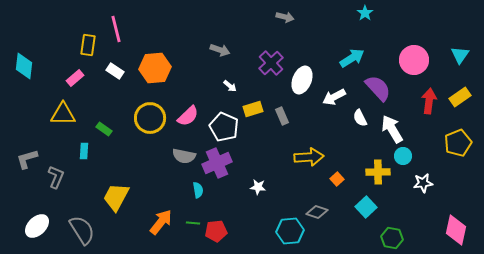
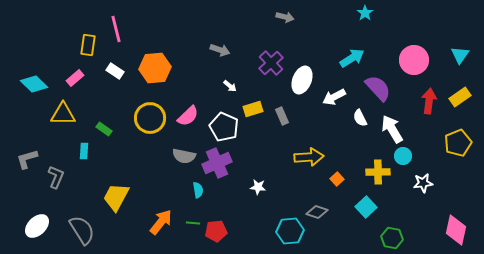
cyan diamond at (24, 66): moved 10 px right, 18 px down; rotated 52 degrees counterclockwise
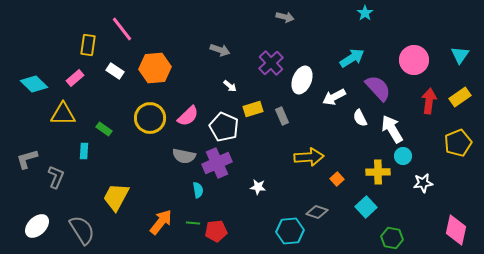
pink line at (116, 29): moved 6 px right; rotated 24 degrees counterclockwise
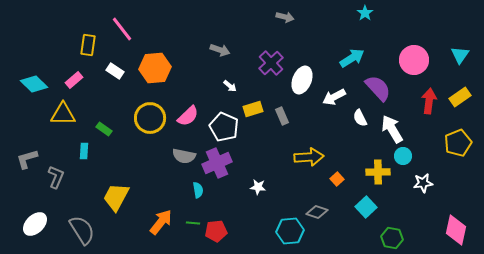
pink rectangle at (75, 78): moved 1 px left, 2 px down
white ellipse at (37, 226): moved 2 px left, 2 px up
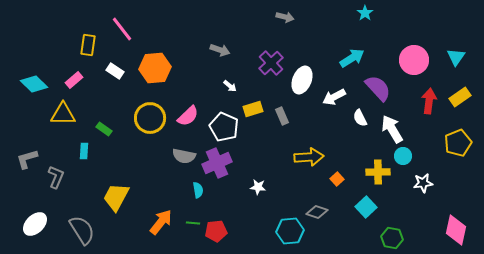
cyan triangle at (460, 55): moved 4 px left, 2 px down
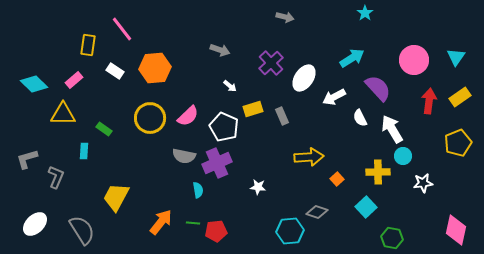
white ellipse at (302, 80): moved 2 px right, 2 px up; rotated 12 degrees clockwise
